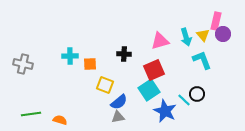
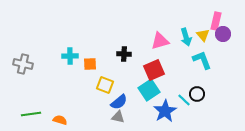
blue star: rotated 15 degrees clockwise
gray triangle: rotated 24 degrees clockwise
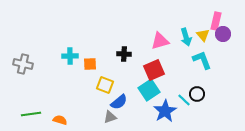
gray triangle: moved 8 px left; rotated 32 degrees counterclockwise
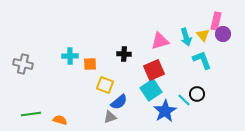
cyan square: moved 2 px right
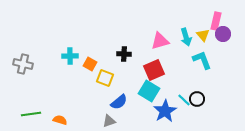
orange square: rotated 32 degrees clockwise
yellow square: moved 7 px up
cyan square: moved 2 px left, 1 px down; rotated 25 degrees counterclockwise
black circle: moved 5 px down
gray triangle: moved 1 px left, 4 px down
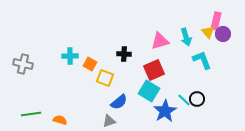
yellow triangle: moved 5 px right, 3 px up
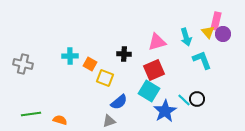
pink triangle: moved 3 px left, 1 px down
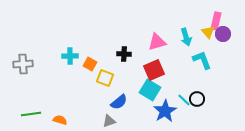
gray cross: rotated 18 degrees counterclockwise
cyan square: moved 1 px right, 1 px up
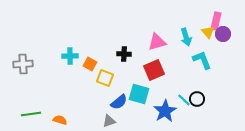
cyan square: moved 11 px left, 4 px down; rotated 15 degrees counterclockwise
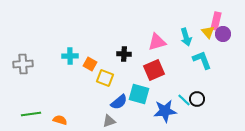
blue star: rotated 25 degrees clockwise
